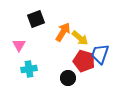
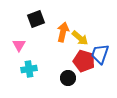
orange arrow: rotated 18 degrees counterclockwise
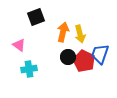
black square: moved 2 px up
yellow arrow: moved 4 px up; rotated 36 degrees clockwise
pink triangle: rotated 24 degrees counterclockwise
red pentagon: rotated 10 degrees clockwise
black circle: moved 21 px up
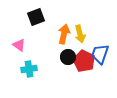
orange arrow: moved 1 px right, 2 px down
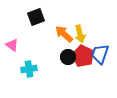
orange arrow: rotated 60 degrees counterclockwise
pink triangle: moved 7 px left
red pentagon: moved 1 px left, 5 px up
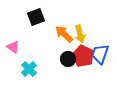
pink triangle: moved 1 px right, 2 px down
black circle: moved 2 px down
cyan cross: rotated 35 degrees counterclockwise
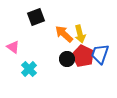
black circle: moved 1 px left
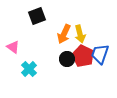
black square: moved 1 px right, 1 px up
orange arrow: rotated 108 degrees counterclockwise
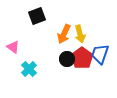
red pentagon: moved 1 px left, 2 px down; rotated 10 degrees clockwise
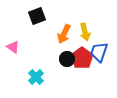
yellow arrow: moved 5 px right, 2 px up
blue trapezoid: moved 1 px left, 2 px up
cyan cross: moved 7 px right, 8 px down
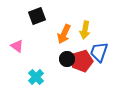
yellow arrow: moved 2 px up; rotated 24 degrees clockwise
pink triangle: moved 4 px right, 1 px up
red pentagon: moved 3 px down; rotated 20 degrees clockwise
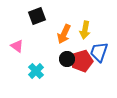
cyan cross: moved 6 px up
